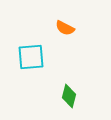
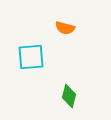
orange semicircle: rotated 12 degrees counterclockwise
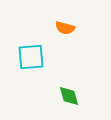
green diamond: rotated 30 degrees counterclockwise
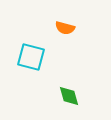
cyan square: rotated 20 degrees clockwise
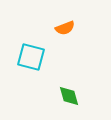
orange semicircle: rotated 36 degrees counterclockwise
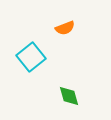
cyan square: rotated 36 degrees clockwise
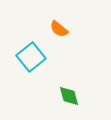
orange semicircle: moved 6 px left, 1 px down; rotated 60 degrees clockwise
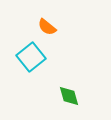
orange semicircle: moved 12 px left, 2 px up
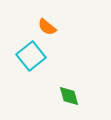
cyan square: moved 1 px up
